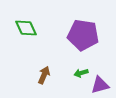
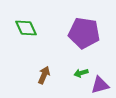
purple pentagon: moved 1 px right, 2 px up
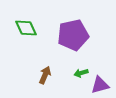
purple pentagon: moved 11 px left, 2 px down; rotated 20 degrees counterclockwise
brown arrow: moved 1 px right
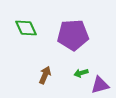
purple pentagon: rotated 8 degrees clockwise
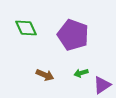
purple pentagon: rotated 24 degrees clockwise
brown arrow: rotated 90 degrees clockwise
purple triangle: moved 2 px right; rotated 18 degrees counterclockwise
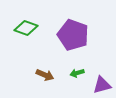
green diamond: rotated 45 degrees counterclockwise
green arrow: moved 4 px left
purple triangle: rotated 18 degrees clockwise
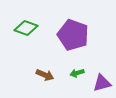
purple triangle: moved 2 px up
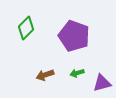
green diamond: rotated 65 degrees counterclockwise
purple pentagon: moved 1 px right, 1 px down
brown arrow: rotated 138 degrees clockwise
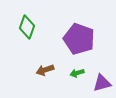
green diamond: moved 1 px right, 1 px up; rotated 25 degrees counterclockwise
purple pentagon: moved 5 px right, 3 px down
brown arrow: moved 5 px up
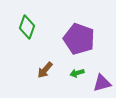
brown arrow: rotated 30 degrees counterclockwise
